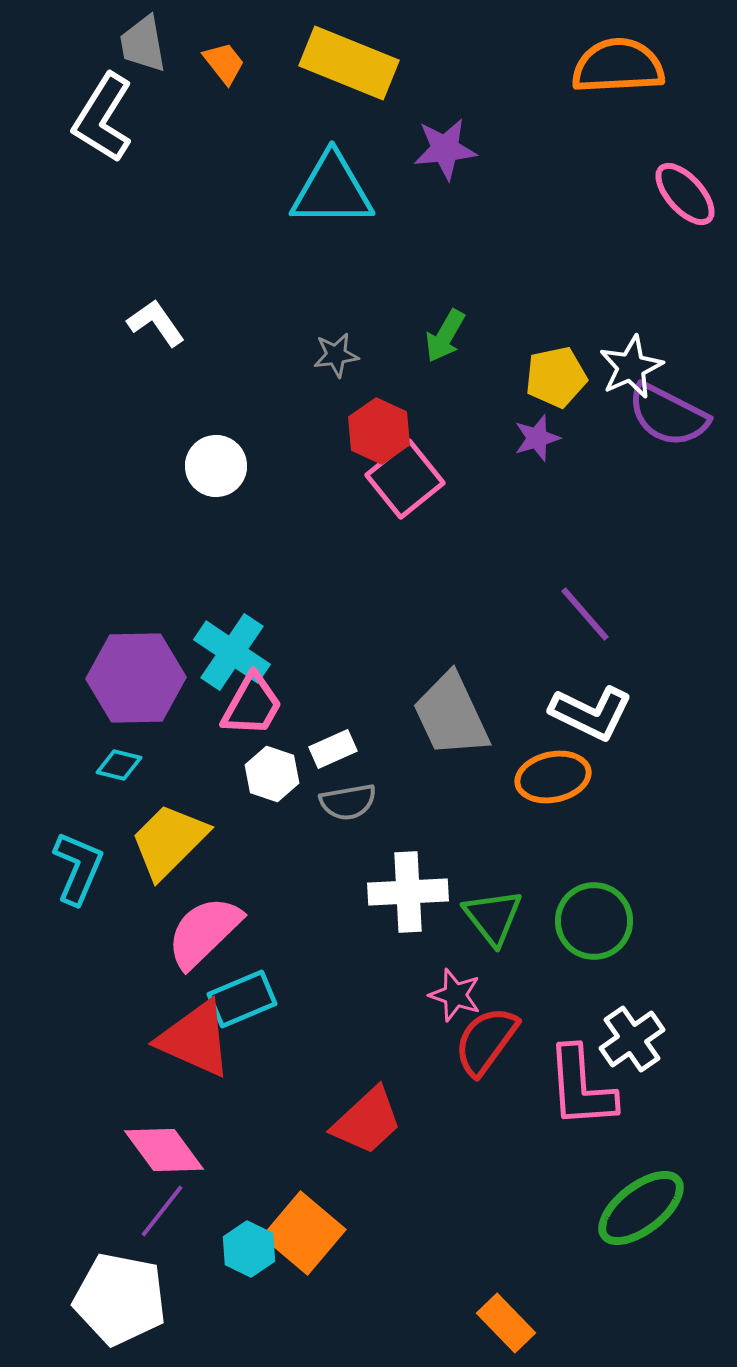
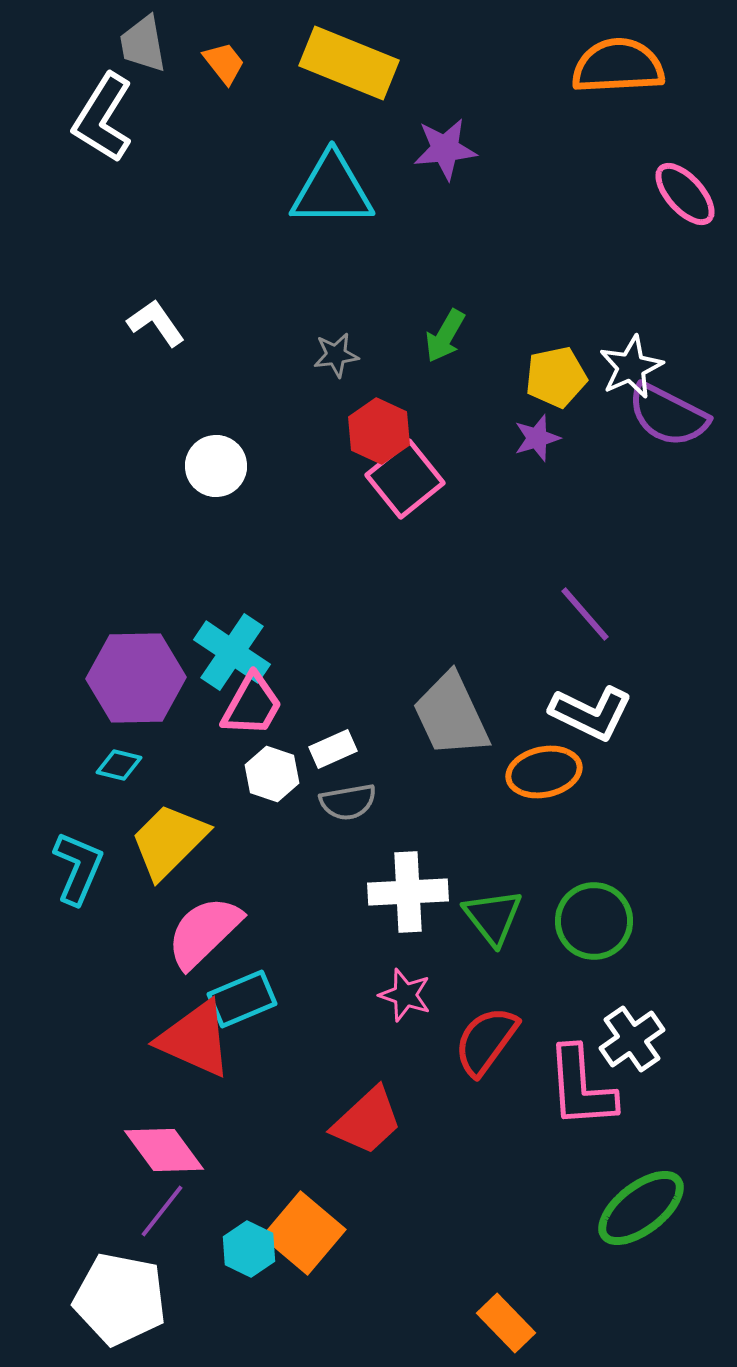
orange ellipse at (553, 777): moved 9 px left, 5 px up
pink star at (455, 995): moved 50 px left
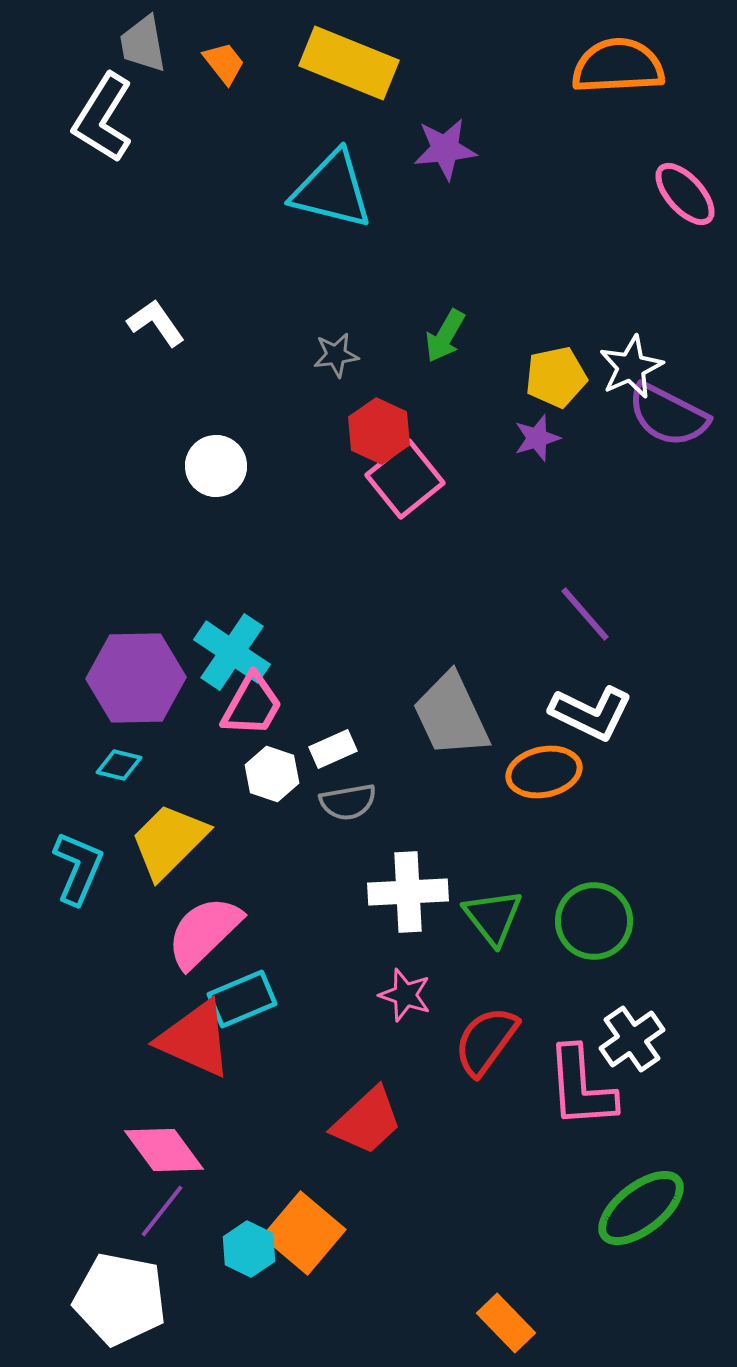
cyan triangle at (332, 190): rotated 14 degrees clockwise
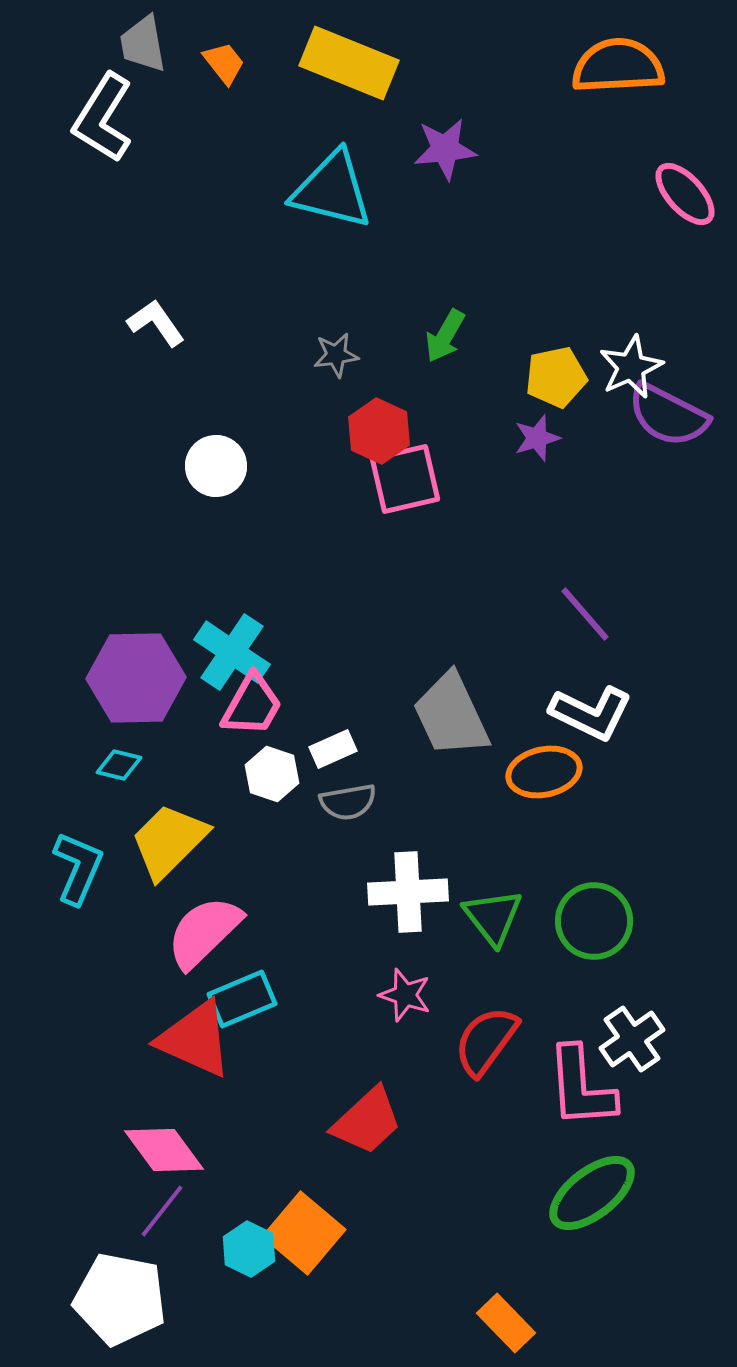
pink square at (405, 479): rotated 26 degrees clockwise
green ellipse at (641, 1208): moved 49 px left, 15 px up
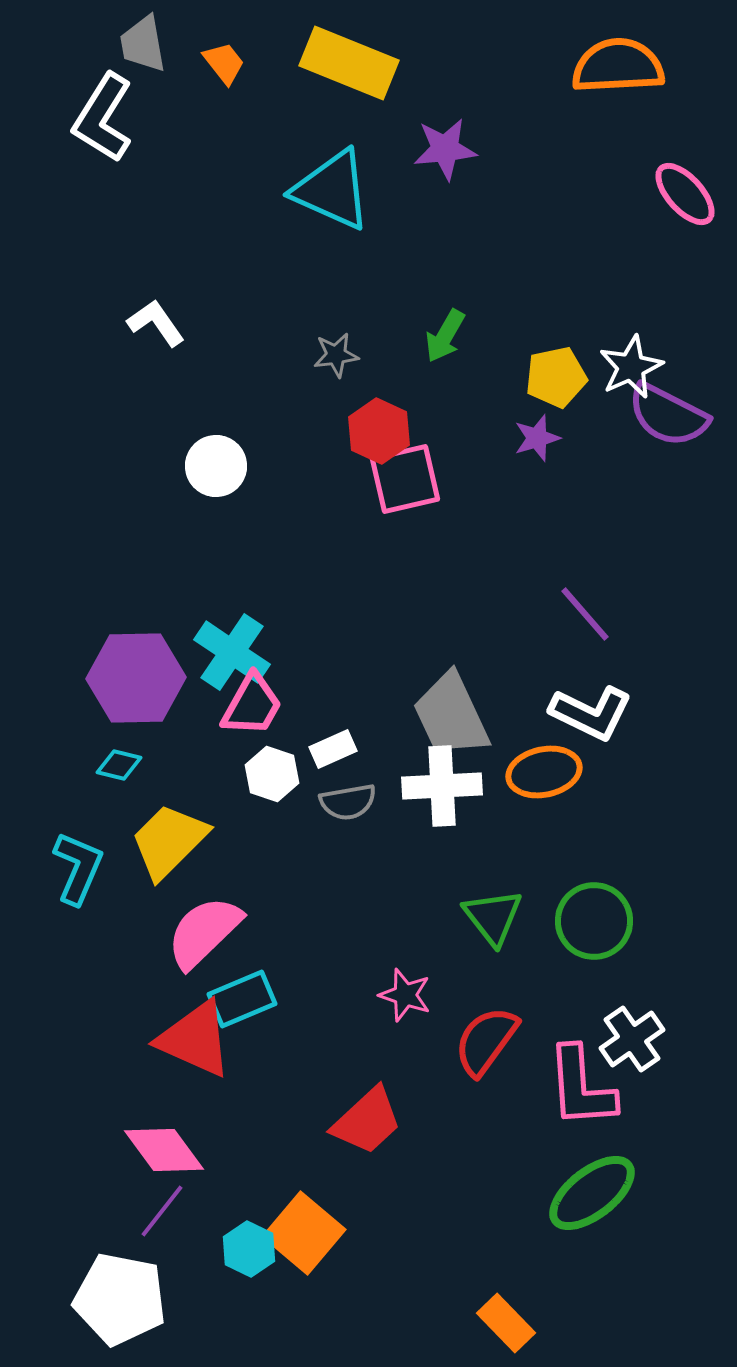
cyan triangle at (332, 190): rotated 10 degrees clockwise
white cross at (408, 892): moved 34 px right, 106 px up
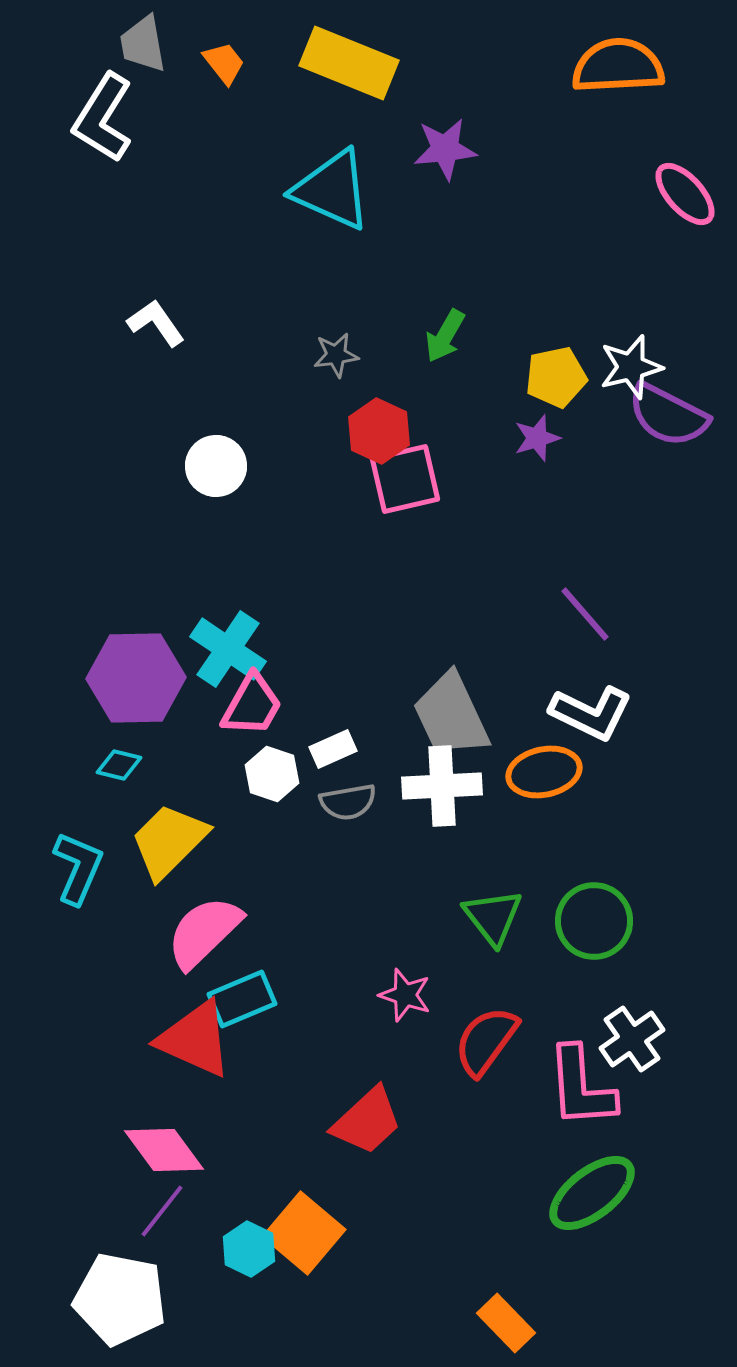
white star at (631, 367): rotated 10 degrees clockwise
cyan cross at (232, 652): moved 4 px left, 3 px up
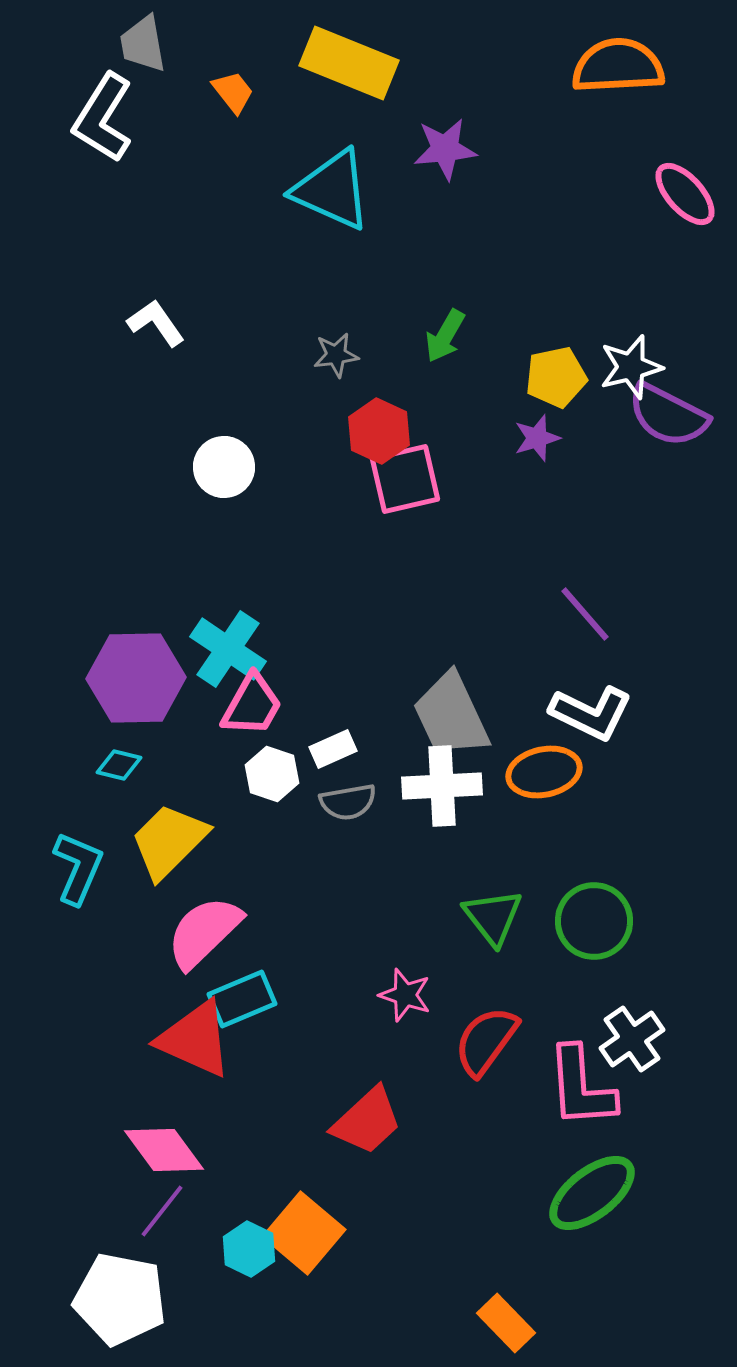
orange trapezoid at (224, 63): moved 9 px right, 29 px down
white circle at (216, 466): moved 8 px right, 1 px down
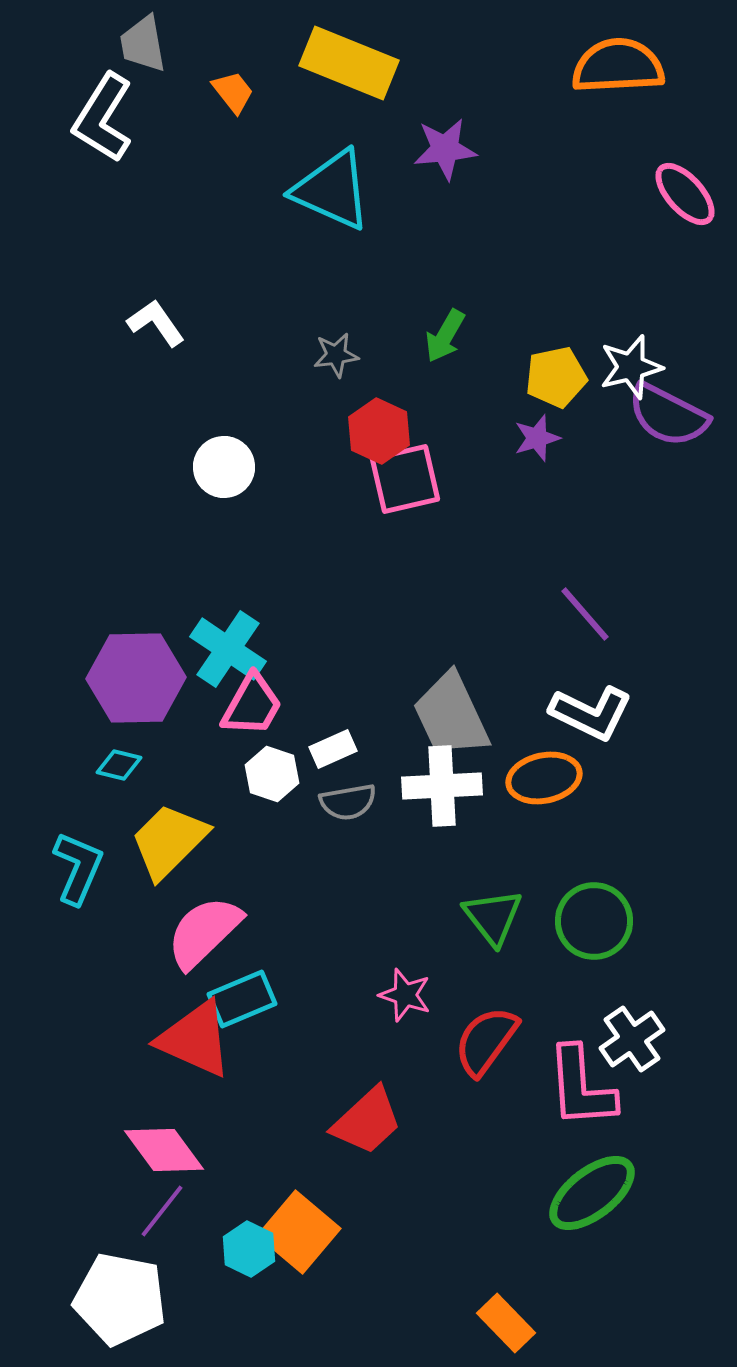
orange ellipse at (544, 772): moved 6 px down
orange square at (304, 1233): moved 5 px left, 1 px up
